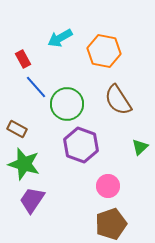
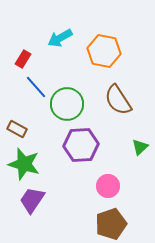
red rectangle: rotated 60 degrees clockwise
purple hexagon: rotated 24 degrees counterclockwise
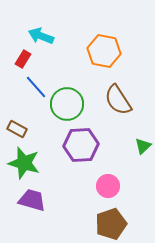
cyan arrow: moved 19 px left, 2 px up; rotated 50 degrees clockwise
green triangle: moved 3 px right, 1 px up
green star: moved 1 px up
purple trapezoid: rotated 72 degrees clockwise
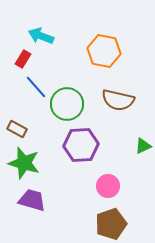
brown semicircle: rotated 44 degrees counterclockwise
green triangle: rotated 18 degrees clockwise
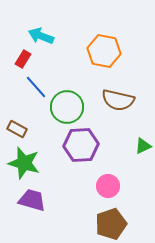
green circle: moved 3 px down
